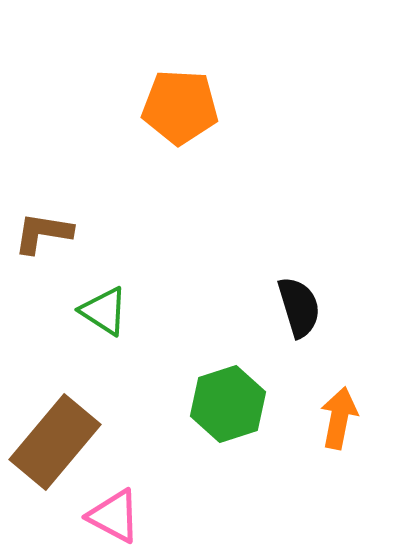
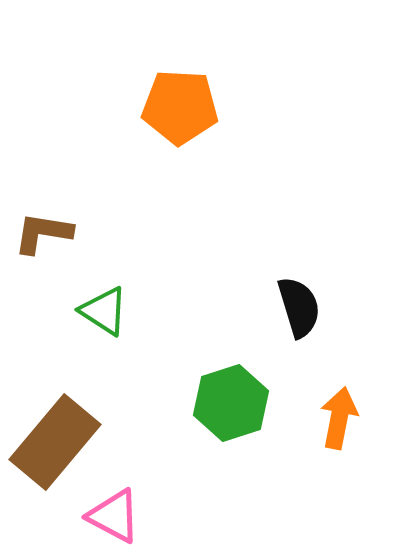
green hexagon: moved 3 px right, 1 px up
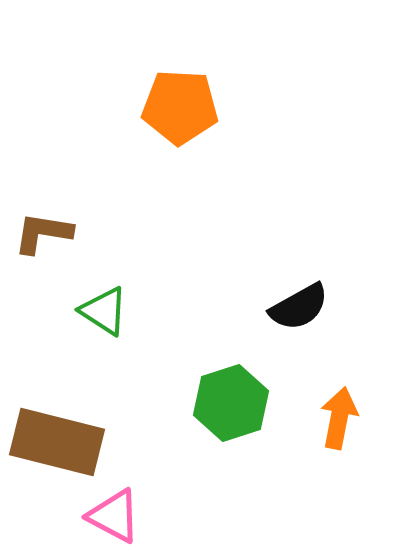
black semicircle: rotated 78 degrees clockwise
brown rectangle: moved 2 px right; rotated 64 degrees clockwise
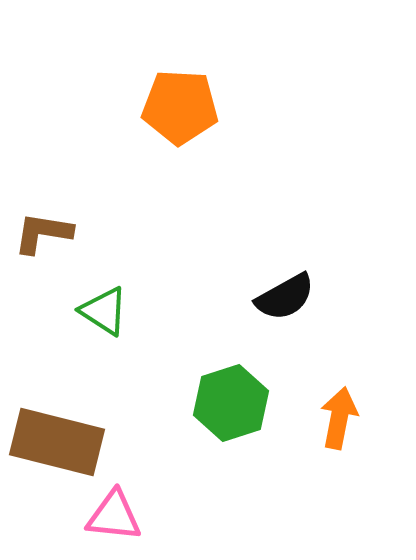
black semicircle: moved 14 px left, 10 px up
pink triangle: rotated 22 degrees counterclockwise
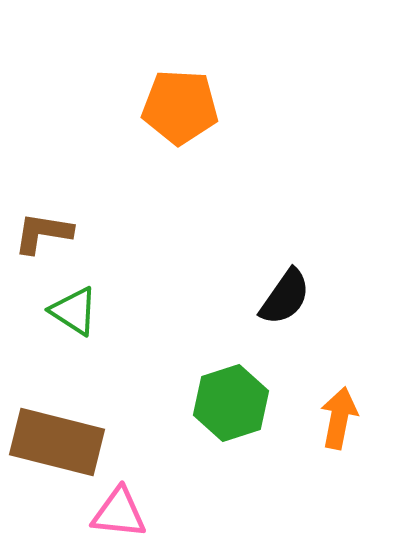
black semicircle: rotated 26 degrees counterclockwise
green triangle: moved 30 px left
pink triangle: moved 5 px right, 3 px up
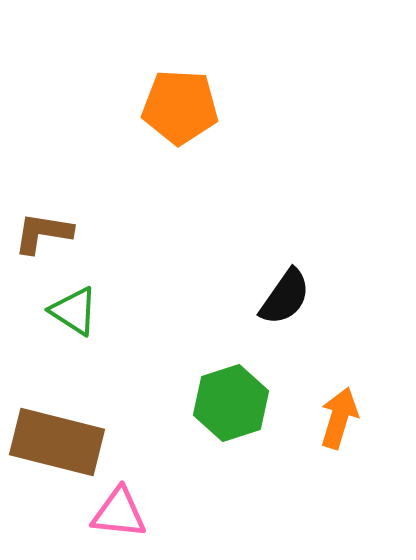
orange arrow: rotated 6 degrees clockwise
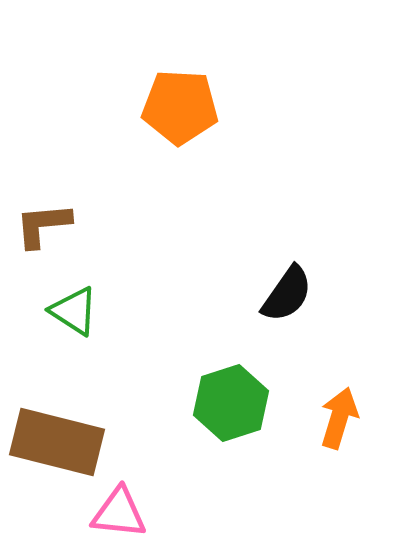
brown L-shape: moved 8 px up; rotated 14 degrees counterclockwise
black semicircle: moved 2 px right, 3 px up
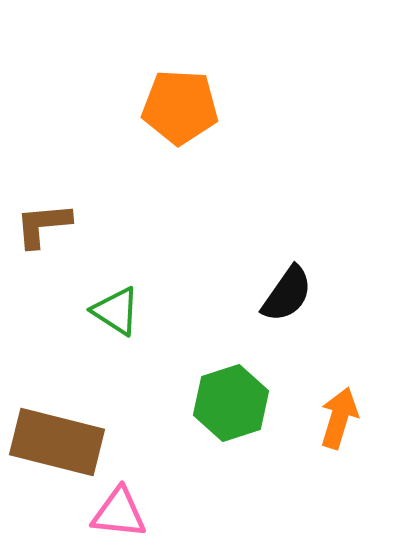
green triangle: moved 42 px right
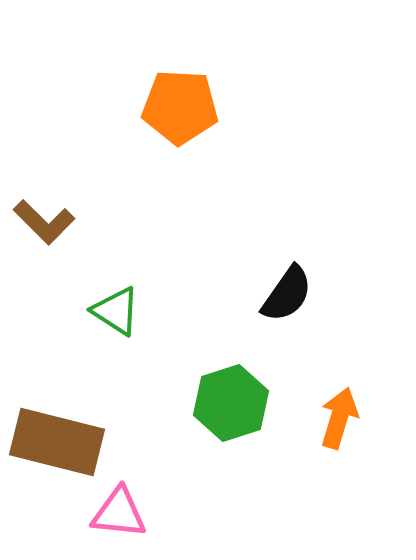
brown L-shape: moved 1 px right, 3 px up; rotated 130 degrees counterclockwise
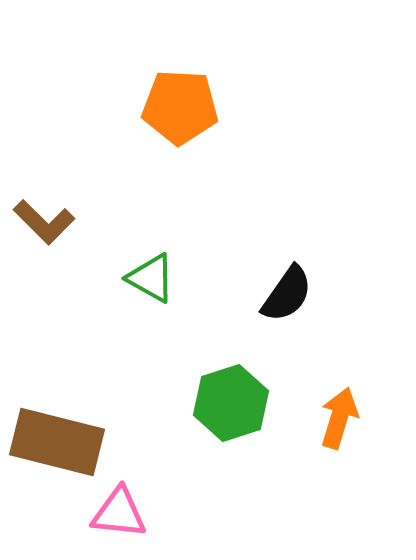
green triangle: moved 35 px right, 33 px up; rotated 4 degrees counterclockwise
